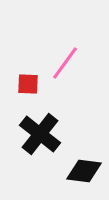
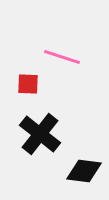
pink line: moved 3 px left, 6 px up; rotated 72 degrees clockwise
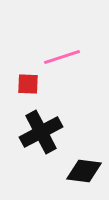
pink line: rotated 36 degrees counterclockwise
black cross: moved 1 px right, 2 px up; rotated 24 degrees clockwise
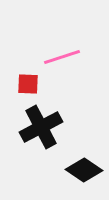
black cross: moved 5 px up
black diamond: moved 1 px up; rotated 27 degrees clockwise
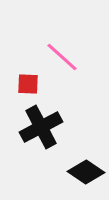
pink line: rotated 60 degrees clockwise
black diamond: moved 2 px right, 2 px down
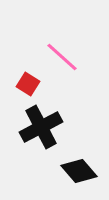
red square: rotated 30 degrees clockwise
black diamond: moved 7 px left, 1 px up; rotated 15 degrees clockwise
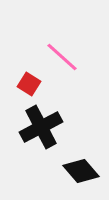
red square: moved 1 px right
black diamond: moved 2 px right
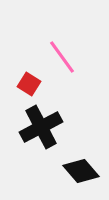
pink line: rotated 12 degrees clockwise
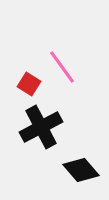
pink line: moved 10 px down
black diamond: moved 1 px up
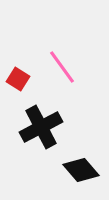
red square: moved 11 px left, 5 px up
